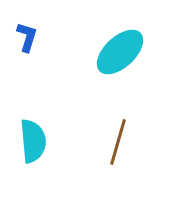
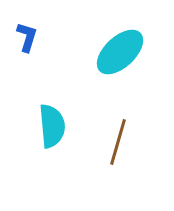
cyan semicircle: moved 19 px right, 15 px up
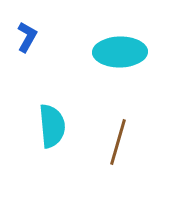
blue L-shape: rotated 12 degrees clockwise
cyan ellipse: rotated 42 degrees clockwise
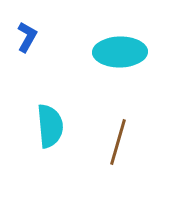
cyan semicircle: moved 2 px left
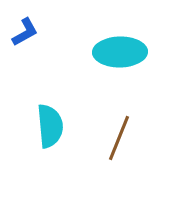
blue L-shape: moved 2 px left, 5 px up; rotated 32 degrees clockwise
brown line: moved 1 px right, 4 px up; rotated 6 degrees clockwise
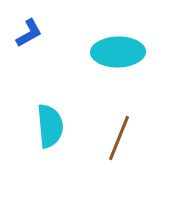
blue L-shape: moved 4 px right, 1 px down
cyan ellipse: moved 2 px left
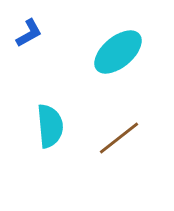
cyan ellipse: rotated 39 degrees counterclockwise
brown line: rotated 30 degrees clockwise
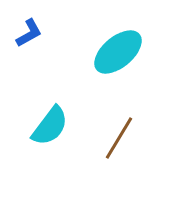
cyan semicircle: rotated 42 degrees clockwise
brown line: rotated 21 degrees counterclockwise
